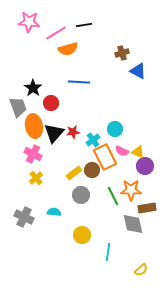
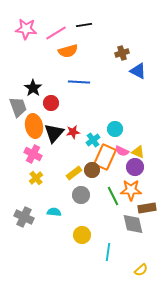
pink star: moved 3 px left, 7 px down
orange semicircle: moved 2 px down
orange rectangle: rotated 50 degrees clockwise
purple circle: moved 10 px left, 1 px down
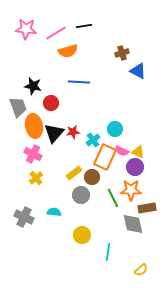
black line: moved 1 px down
black star: moved 2 px up; rotated 24 degrees counterclockwise
brown circle: moved 7 px down
green line: moved 2 px down
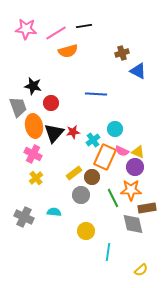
blue line: moved 17 px right, 12 px down
yellow circle: moved 4 px right, 4 px up
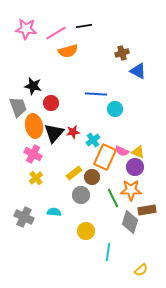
cyan circle: moved 20 px up
brown rectangle: moved 2 px down
gray diamond: moved 3 px left, 2 px up; rotated 30 degrees clockwise
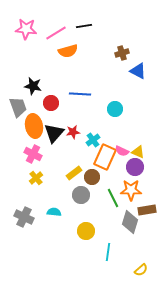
blue line: moved 16 px left
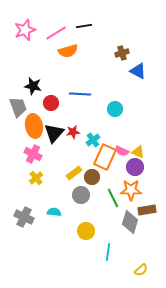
pink star: moved 1 px left, 1 px down; rotated 25 degrees counterclockwise
